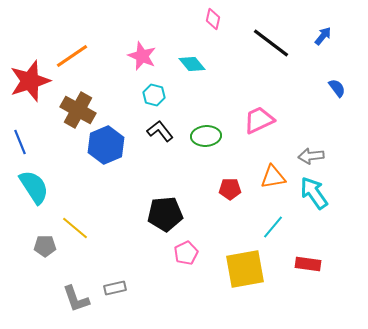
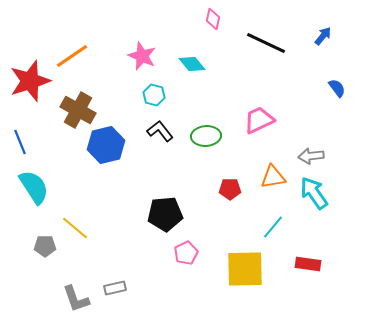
black line: moved 5 px left; rotated 12 degrees counterclockwise
blue hexagon: rotated 9 degrees clockwise
yellow square: rotated 9 degrees clockwise
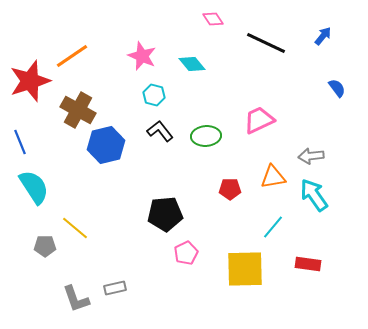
pink diamond: rotated 45 degrees counterclockwise
cyan arrow: moved 2 px down
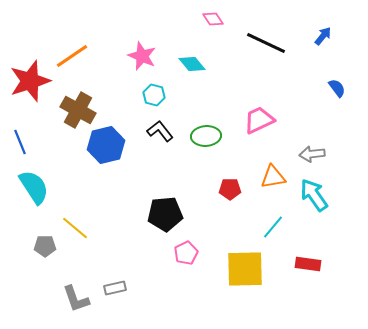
gray arrow: moved 1 px right, 2 px up
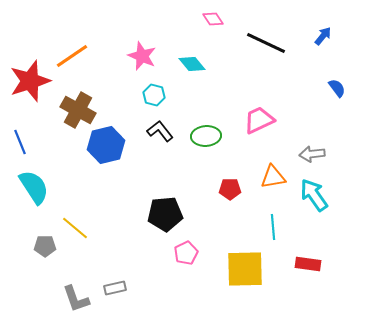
cyan line: rotated 45 degrees counterclockwise
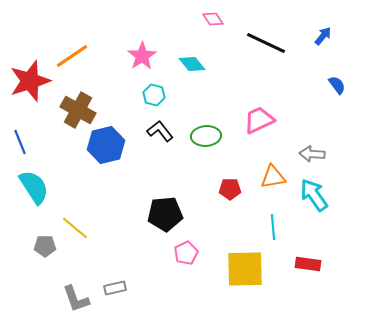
pink star: rotated 16 degrees clockwise
blue semicircle: moved 3 px up
gray arrow: rotated 10 degrees clockwise
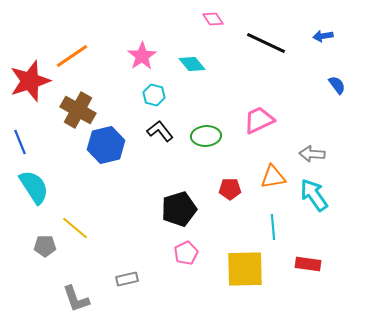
blue arrow: rotated 138 degrees counterclockwise
black pentagon: moved 14 px right, 5 px up; rotated 12 degrees counterclockwise
gray rectangle: moved 12 px right, 9 px up
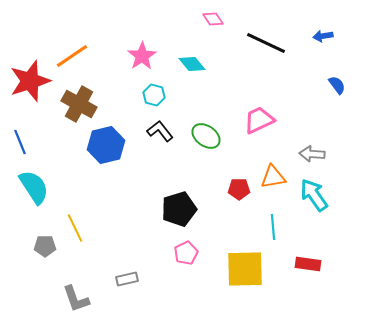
brown cross: moved 1 px right, 6 px up
green ellipse: rotated 40 degrees clockwise
red pentagon: moved 9 px right
yellow line: rotated 24 degrees clockwise
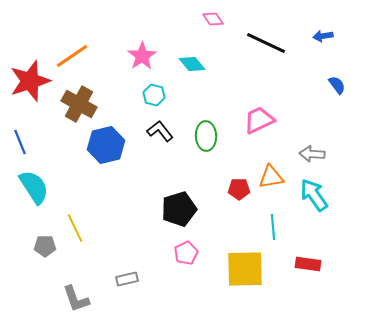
green ellipse: rotated 52 degrees clockwise
orange triangle: moved 2 px left
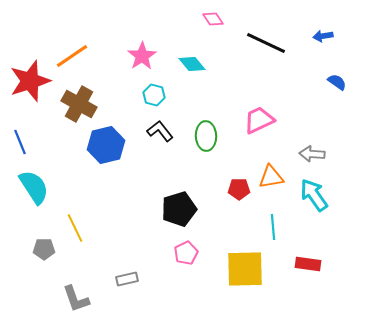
blue semicircle: moved 3 px up; rotated 18 degrees counterclockwise
gray pentagon: moved 1 px left, 3 px down
